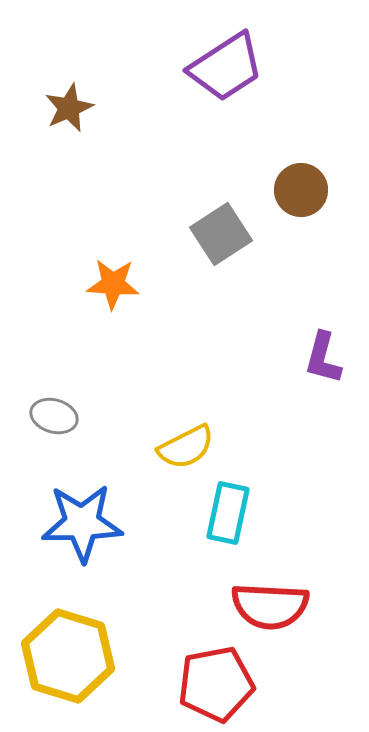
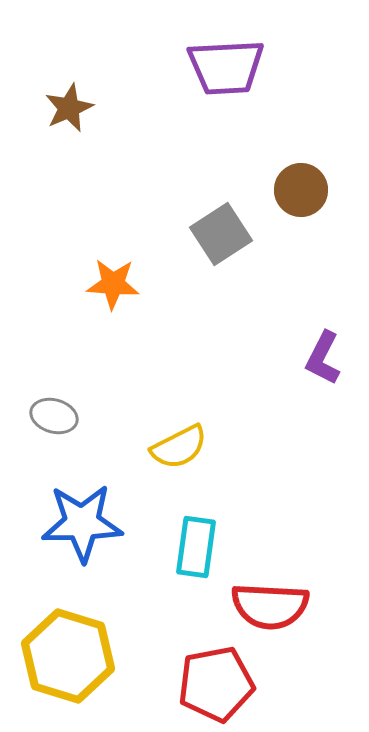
purple trapezoid: rotated 30 degrees clockwise
purple L-shape: rotated 12 degrees clockwise
yellow semicircle: moved 7 px left
cyan rectangle: moved 32 px left, 34 px down; rotated 4 degrees counterclockwise
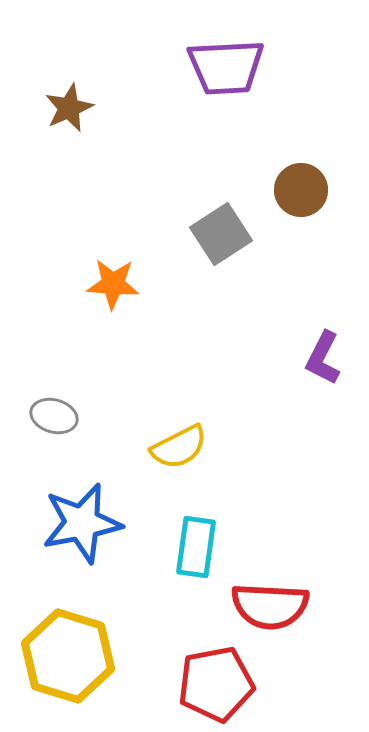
blue star: rotated 10 degrees counterclockwise
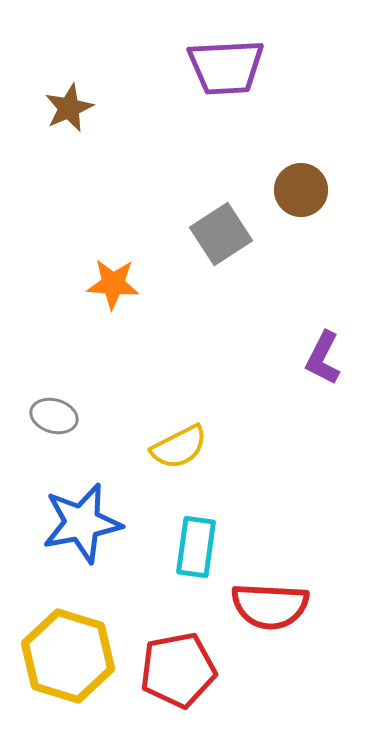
red pentagon: moved 38 px left, 14 px up
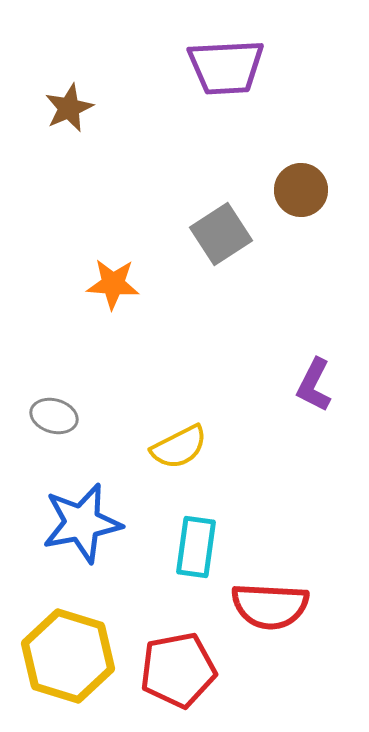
purple L-shape: moved 9 px left, 27 px down
